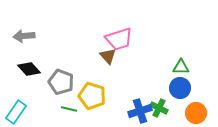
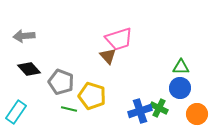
orange circle: moved 1 px right, 1 px down
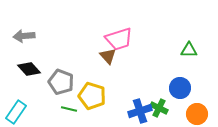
green triangle: moved 8 px right, 17 px up
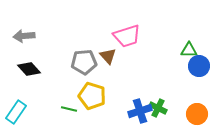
pink trapezoid: moved 8 px right, 3 px up
gray pentagon: moved 23 px right, 20 px up; rotated 25 degrees counterclockwise
blue circle: moved 19 px right, 22 px up
green cross: moved 1 px left
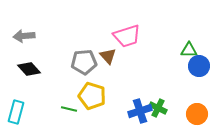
cyan rectangle: rotated 20 degrees counterclockwise
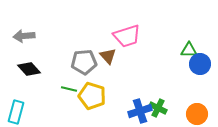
blue circle: moved 1 px right, 2 px up
green line: moved 20 px up
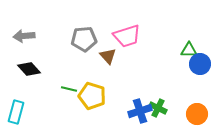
gray pentagon: moved 23 px up
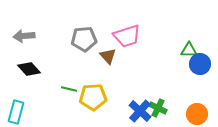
yellow pentagon: moved 1 px right, 1 px down; rotated 20 degrees counterclockwise
blue cross: rotated 30 degrees counterclockwise
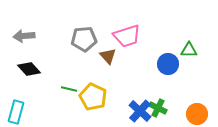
blue circle: moved 32 px left
yellow pentagon: rotated 28 degrees clockwise
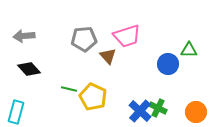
orange circle: moved 1 px left, 2 px up
